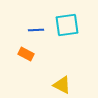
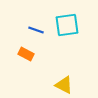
blue line: rotated 21 degrees clockwise
yellow triangle: moved 2 px right
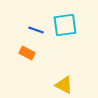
cyan square: moved 2 px left
orange rectangle: moved 1 px right, 1 px up
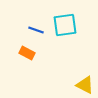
yellow triangle: moved 21 px right
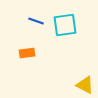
blue line: moved 9 px up
orange rectangle: rotated 35 degrees counterclockwise
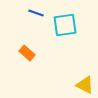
blue line: moved 8 px up
orange rectangle: rotated 49 degrees clockwise
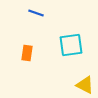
cyan square: moved 6 px right, 20 px down
orange rectangle: rotated 56 degrees clockwise
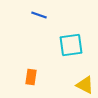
blue line: moved 3 px right, 2 px down
orange rectangle: moved 4 px right, 24 px down
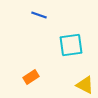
orange rectangle: rotated 49 degrees clockwise
